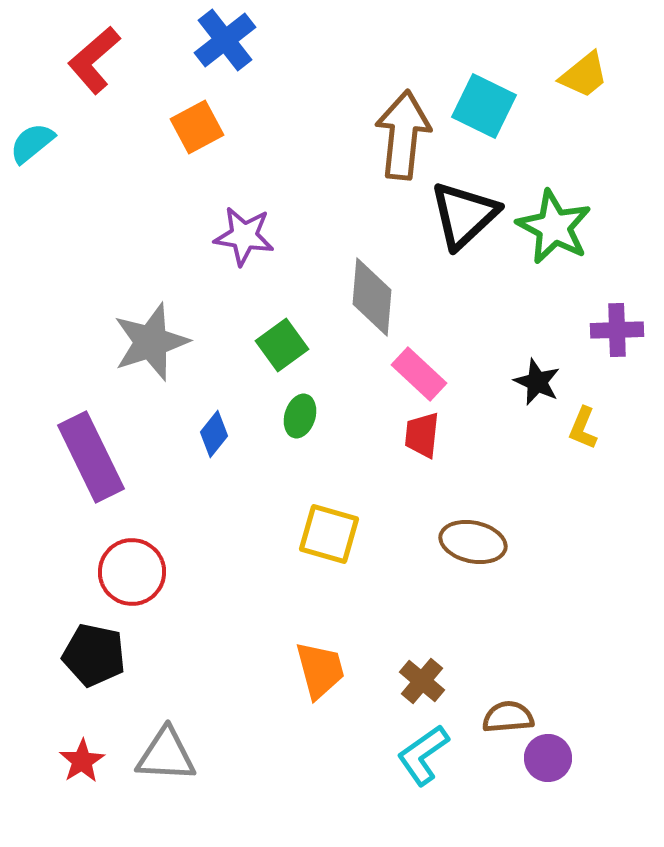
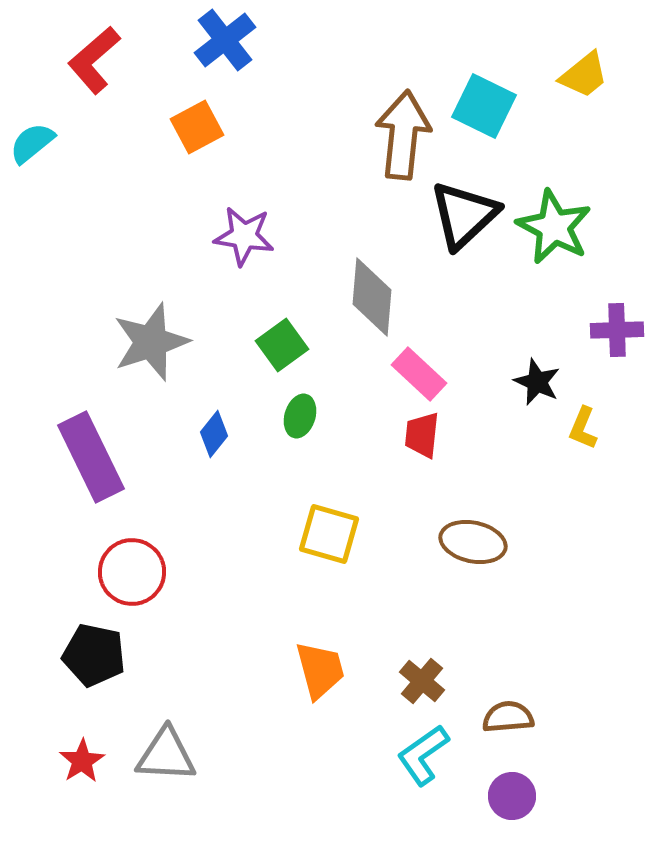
purple circle: moved 36 px left, 38 px down
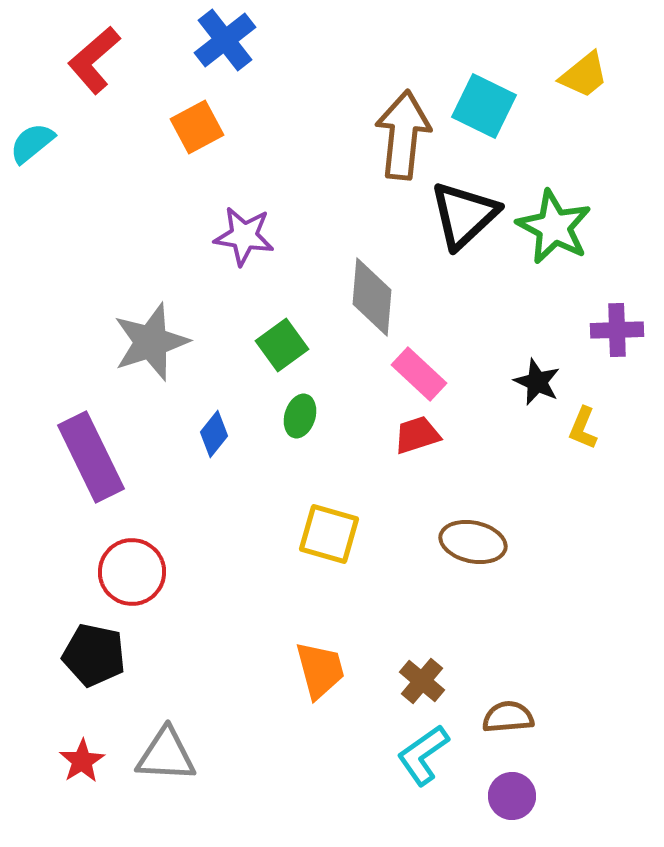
red trapezoid: moved 5 px left; rotated 66 degrees clockwise
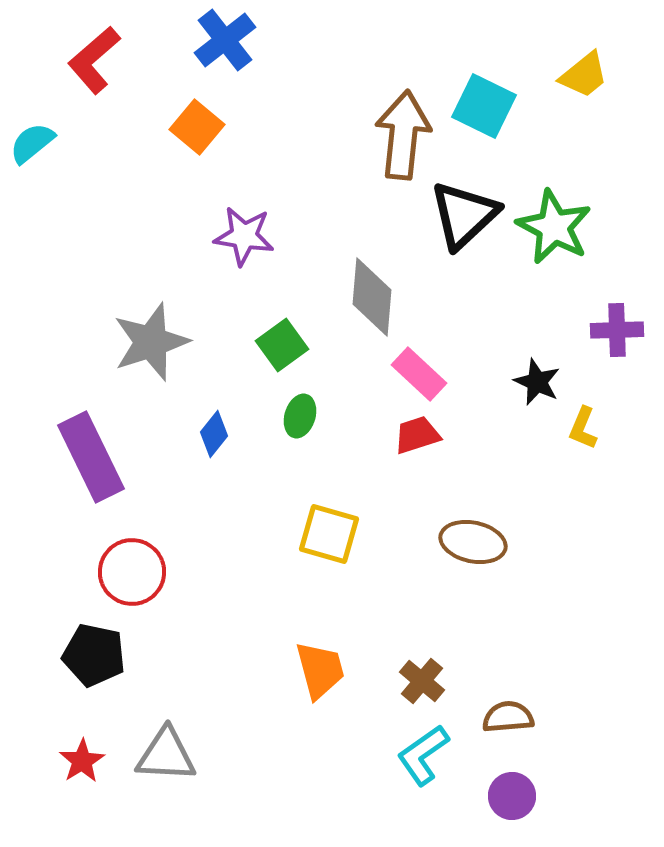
orange square: rotated 22 degrees counterclockwise
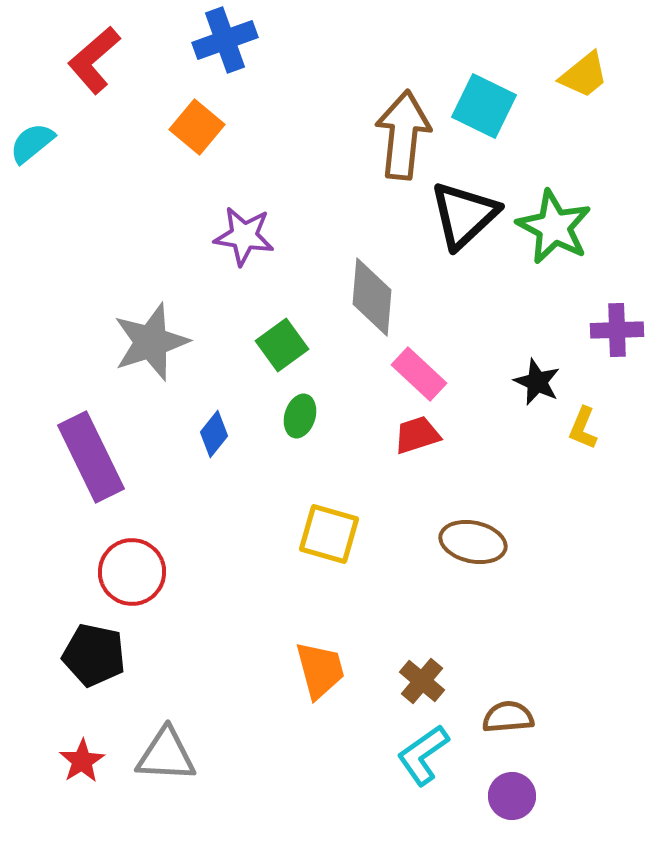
blue cross: rotated 18 degrees clockwise
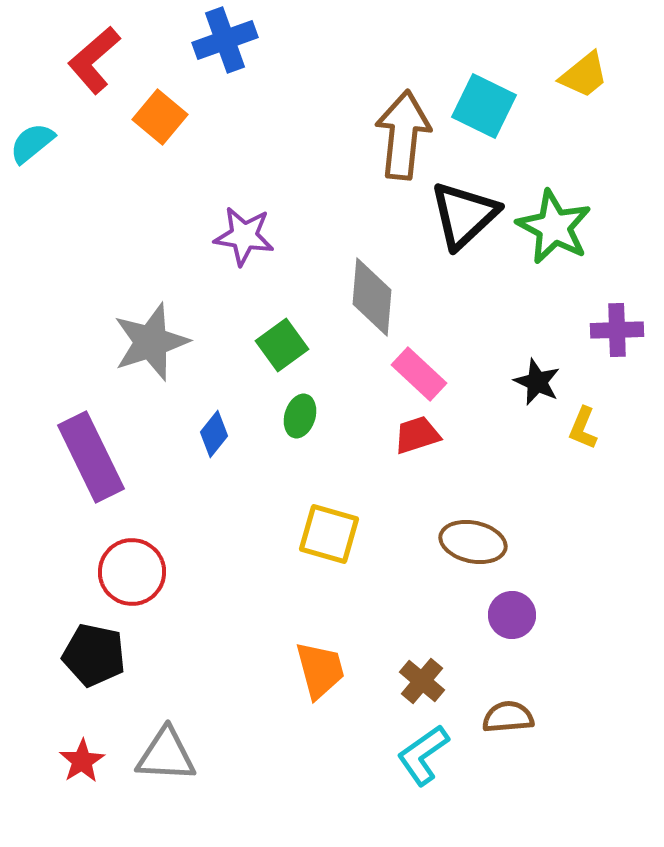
orange square: moved 37 px left, 10 px up
purple circle: moved 181 px up
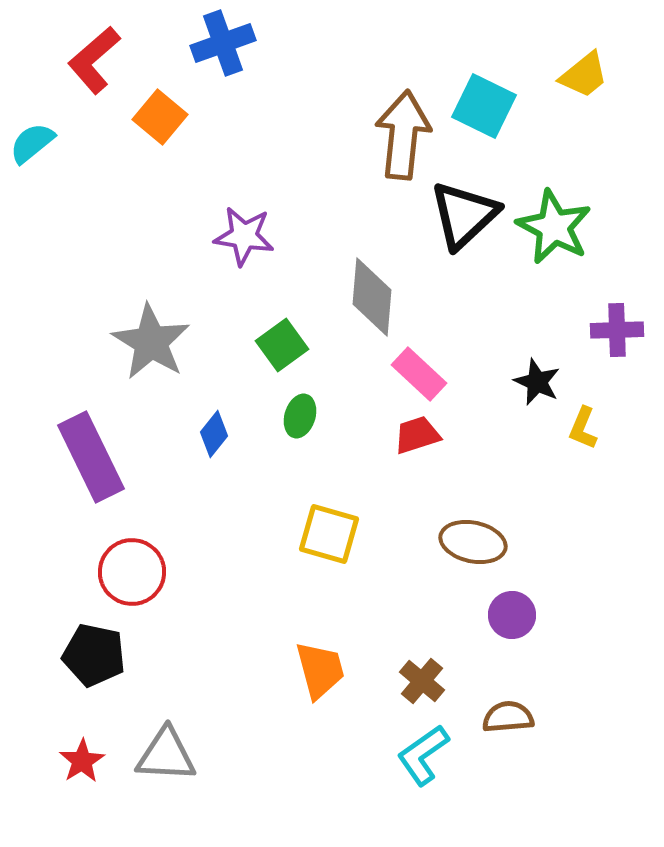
blue cross: moved 2 px left, 3 px down
gray star: rotated 22 degrees counterclockwise
